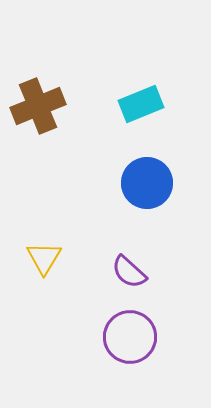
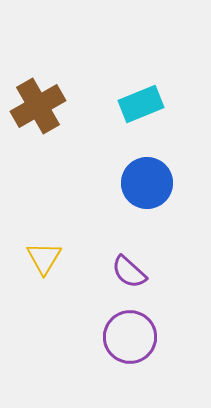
brown cross: rotated 8 degrees counterclockwise
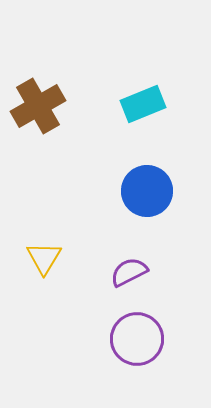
cyan rectangle: moved 2 px right
blue circle: moved 8 px down
purple semicircle: rotated 111 degrees clockwise
purple circle: moved 7 px right, 2 px down
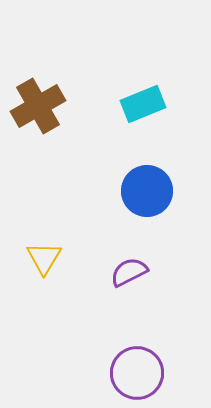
purple circle: moved 34 px down
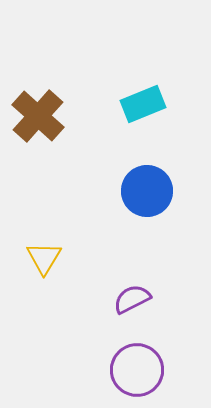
brown cross: moved 10 px down; rotated 18 degrees counterclockwise
purple semicircle: moved 3 px right, 27 px down
purple circle: moved 3 px up
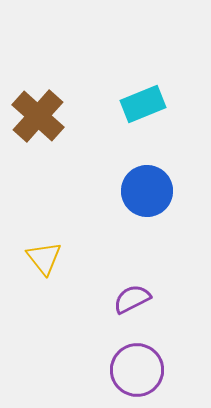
yellow triangle: rotated 9 degrees counterclockwise
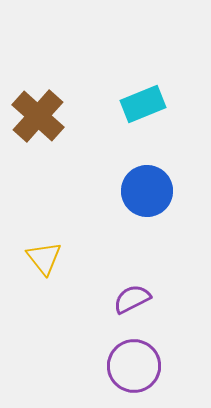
purple circle: moved 3 px left, 4 px up
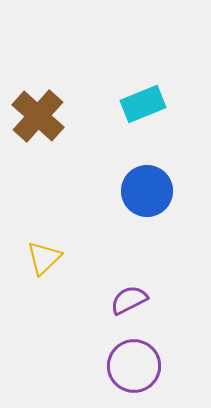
yellow triangle: rotated 24 degrees clockwise
purple semicircle: moved 3 px left, 1 px down
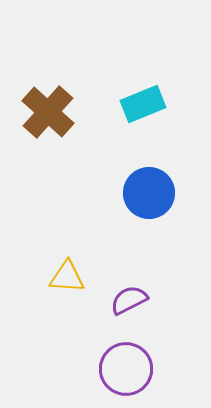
brown cross: moved 10 px right, 4 px up
blue circle: moved 2 px right, 2 px down
yellow triangle: moved 23 px right, 19 px down; rotated 48 degrees clockwise
purple circle: moved 8 px left, 3 px down
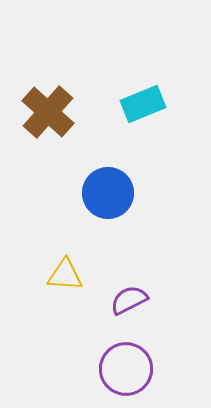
blue circle: moved 41 px left
yellow triangle: moved 2 px left, 2 px up
